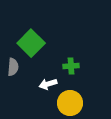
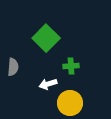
green square: moved 15 px right, 5 px up
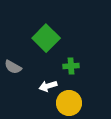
gray semicircle: rotated 114 degrees clockwise
white arrow: moved 2 px down
yellow circle: moved 1 px left
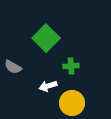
yellow circle: moved 3 px right
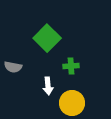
green square: moved 1 px right
gray semicircle: rotated 18 degrees counterclockwise
white arrow: rotated 78 degrees counterclockwise
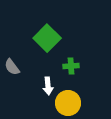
gray semicircle: moved 1 px left; rotated 42 degrees clockwise
yellow circle: moved 4 px left
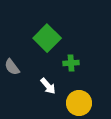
green cross: moved 3 px up
white arrow: rotated 36 degrees counterclockwise
yellow circle: moved 11 px right
